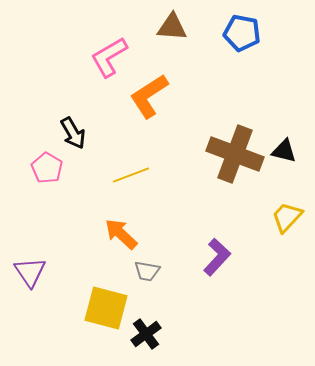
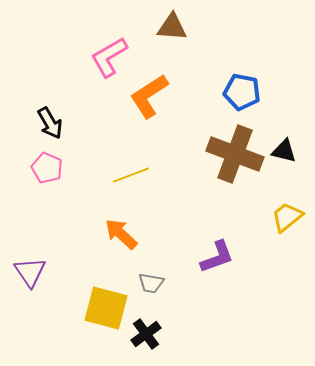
blue pentagon: moved 59 px down
black arrow: moved 23 px left, 10 px up
pink pentagon: rotated 8 degrees counterclockwise
yellow trapezoid: rotated 8 degrees clockwise
purple L-shape: rotated 27 degrees clockwise
gray trapezoid: moved 4 px right, 12 px down
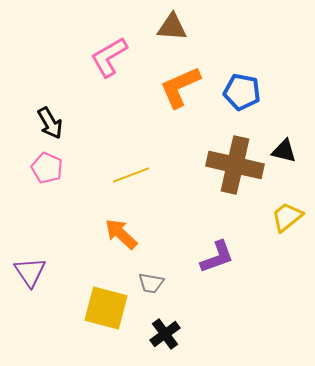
orange L-shape: moved 31 px right, 9 px up; rotated 9 degrees clockwise
brown cross: moved 11 px down; rotated 8 degrees counterclockwise
black cross: moved 19 px right
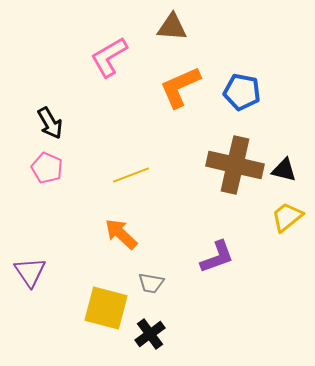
black triangle: moved 19 px down
black cross: moved 15 px left
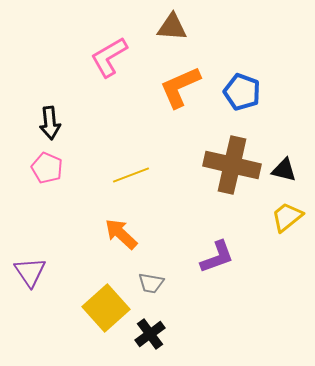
blue pentagon: rotated 9 degrees clockwise
black arrow: rotated 24 degrees clockwise
brown cross: moved 3 px left
yellow square: rotated 33 degrees clockwise
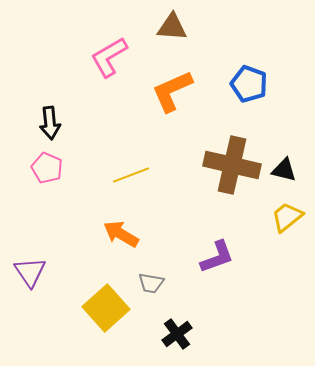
orange L-shape: moved 8 px left, 4 px down
blue pentagon: moved 7 px right, 8 px up
orange arrow: rotated 12 degrees counterclockwise
black cross: moved 27 px right
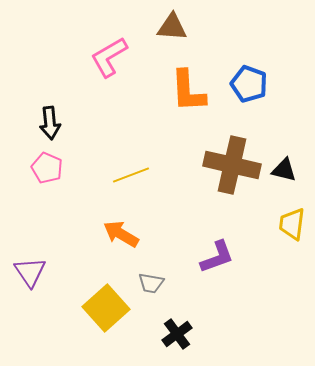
orange L-shape: moved 16 px right; rotated 69 degrees counterclockwise
yellow trapezoid: moved 5 px right, 7 px down; rotated 44 degrees counterclockwise
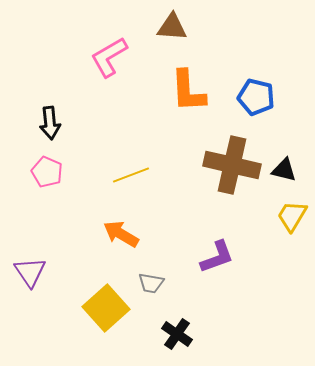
blue pentagon: moved 7 px right, 13 px down; rotated 6 degrees counterclockwise
pink pentagon: moved 4 px down
yellow trapezoid: moved 8 px up; rotated 24 degrees clockwise
black cross: rotated 20 degrees counterclockwise
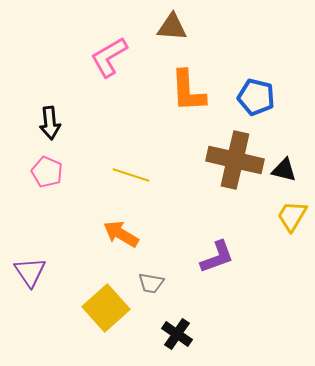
brown cross: moved 3 px right, 5 px up
yellow line: rotated 39 degrees clockwise
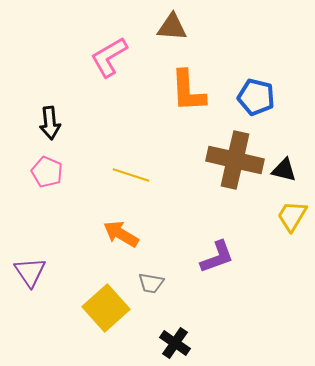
black cross: moved 2 px left, 9 px down
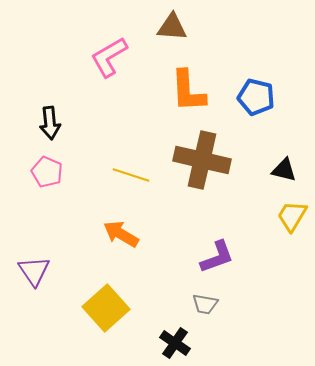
brown cross: moved 33 px left
purple triangle: moved 4 px right, 1 px up
gray trapezoid: moved 54 px right, 21 px down
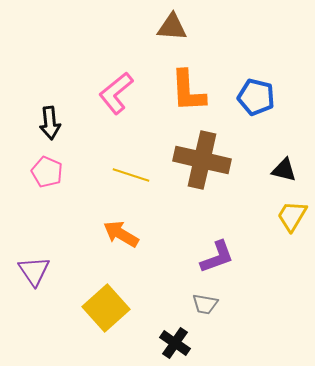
pink L-shape: moved 7 px right, 36 px down; rotated 9 degrees counterclockwise
